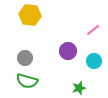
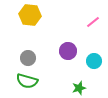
pink line: moved 8 px up
gray circle: moved 3 px right
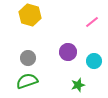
yellow hexagon: rotated 10 degrees clockwise
pink line: moved 1 px left
purple circle: moved 1 px down
green semicircle: rotated 145 degrees clockwise
green star: moved 1 px left, 3 px up
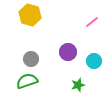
gray circle: moved 3 px right, 1 px down
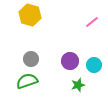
purple circle: moved 2 px right, 9 px down
cyan circle: moved 4 px down
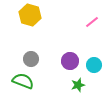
green semicircle: moved 4 px left; rotated 40 degrees clockwise
